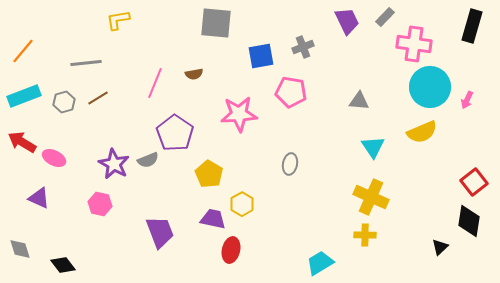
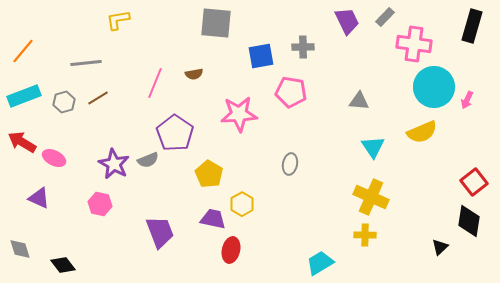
gray cross at (303, 47): rotated 20 degrees clockwise
cyan circle at (430, 87): moved 4 px right
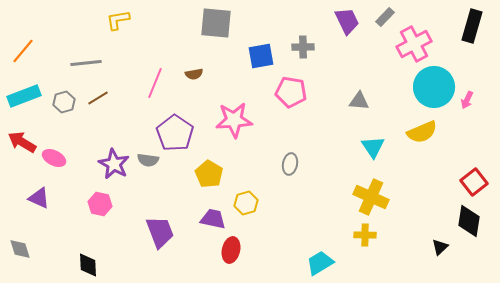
pink cross at (414, 44): rotated 36 degrees counterclockwise
pink star at (239, 114): moved 5 px left, 6 px down
gray semicircle at (148, 160): rotated 30 degrees clockwise
yellow hexagon at (242, 204): moved 4 px right, 1 px up; rotated 15 degrees clockwise
black diamond at (63, 265): moved 25 px right; rotated 35 degrees clockwise
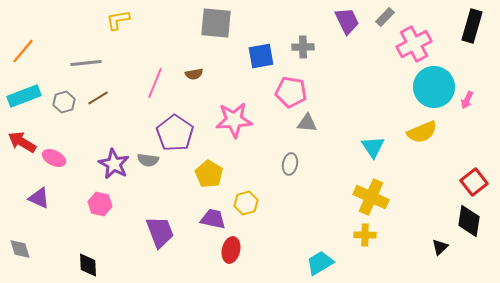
gray triangle at (359, 101): moved 52 px left, 22 px down
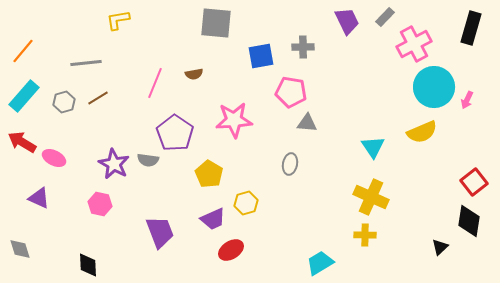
black rectangle at (472, 26): moved 1 px left, 2 px down
cyan rectangle at (24, 96): rotated 28 degrees counterclockwise
purple trapezoid at (213, 219): rotated 144 degrees clockwise
red ellipse at (231, 250): rotated 45 degrees clockwise
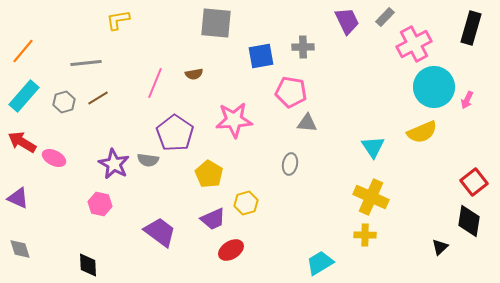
purple triangle at (39, 198): moved 21 px left
purple trapezoid at (160, 232): rotated 32 degrees counterclockwise
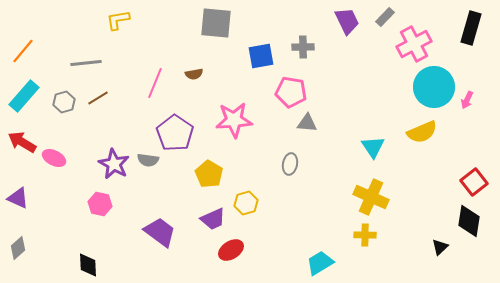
gray diamond at (20, 249): moved 2 px left, 1 px up; rotated 65 degrees clockwise
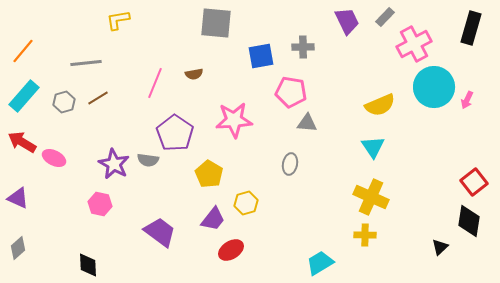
yellow semicircle at (422, 132): moved 42 px left, 27 px up
purple trapezoid at (213, 219): rotated 28 degrees counterclockwise
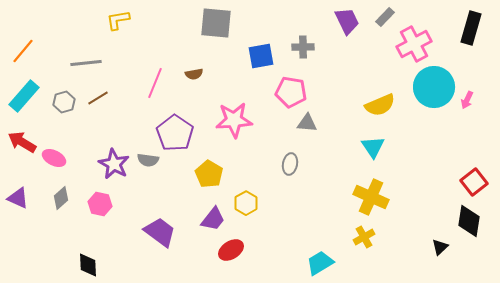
yellow hexagon at (246, 203): rotated 15 degrees counterclockwise
yellow cross at (365, 235): moved 1 px left, 2 px down; rotated 30 degrees counterclockwise
gray diamond at (18, 248): moved 43 px right, 50 px up
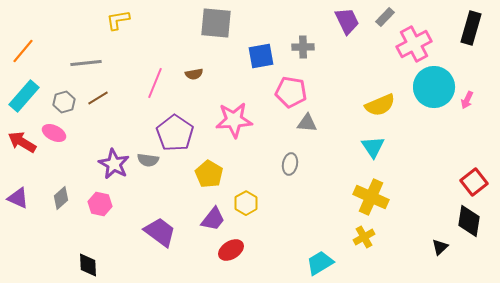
pink ellipse at (54, 158): moved 25 px up
